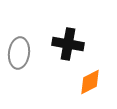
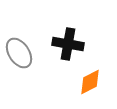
gray ellipse: rotated 40 degrees counterclockwise
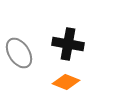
orange diamond: moved 24 px left; rotated 48 degrees clockwise
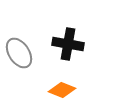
orange diamond: moved 4 px left, 8 px down
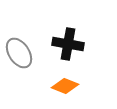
orange diamond: moved 3 px right, 4 px up
